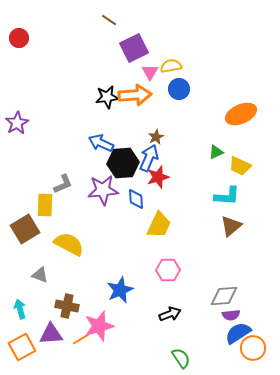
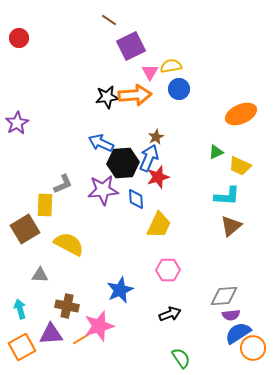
purple square at (134, 48): moved 3 px left, 2 px up
gray triangle at (40, 275): rotated 18 degrees counterclockwise
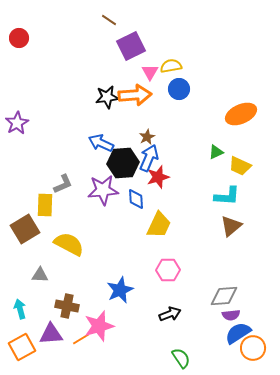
brown star at (156, 137): moved 9 px left
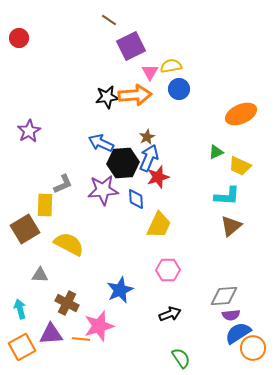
purple star at (17, 123): moved 12 px right, 8 px down
brown cross at (67, 306): moved 3 px up; rotated 15 degrees clockwise
orange line at (81, 339): rotated 36 degrees clockwise
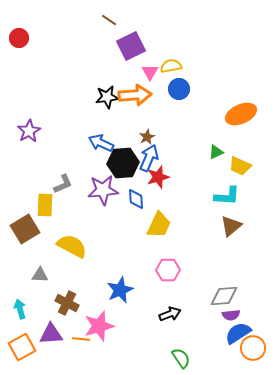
yellow semicircle at (69, 244): moved 3 px right, 2 px down
